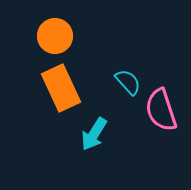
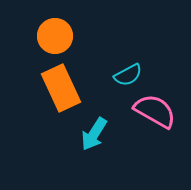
cyan semicircle: moved 7 px up; rotated 104 degrees clockwise
pink semicircle: moved 6 px left, 1 px down; rotated 138 degrees clockwise
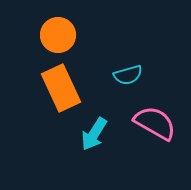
orange circle: moved 3 px right, 1 px up
cyan semicircle: rotated 12 degrees clockwise
pink semicircle: moved 12 px down
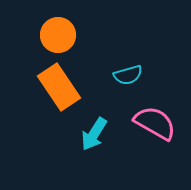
orange rectangle: moved 2 px left, 1 px up; rotated 9 degrees counterclockwise
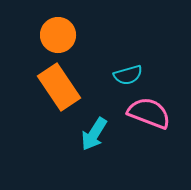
pink semicircle: moved 6 px left, 10 px up; rotated 9 degrees counterclockwise
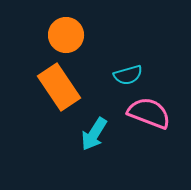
orange circle: moved 8 px right
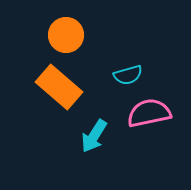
orange rectangle: rotated 15 degrees counterclockwise
pink semicircle: rotated 33 degrees counterclockwise
cyan arrow: moved 2 px down
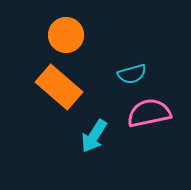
cyan semicircle: moved 4 px right, 1 px up
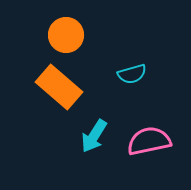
pink semicircle: moved 28 px down
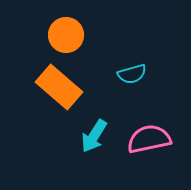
pink semicircle: moved 2 px up
